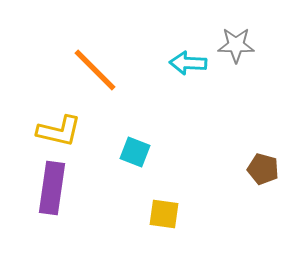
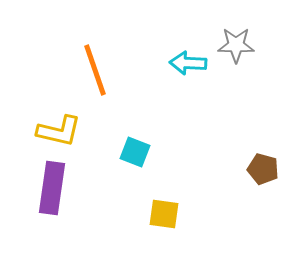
orange line: rotated 26 degrees clockwise
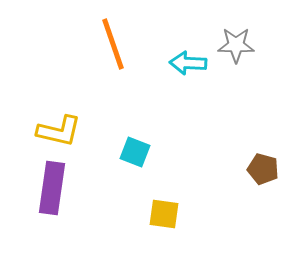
orange line: moved 18 px right, 26 px up
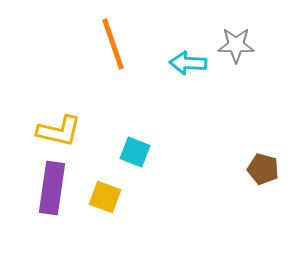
yellow square: moved 59 px left, 17 px up; rotated 12 degrees clockwise
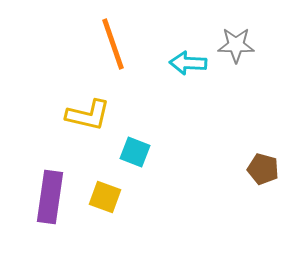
yellow L-shape: moved 29 px right, 16 px up
purple rectangle: moved 2 px left, 9 px down
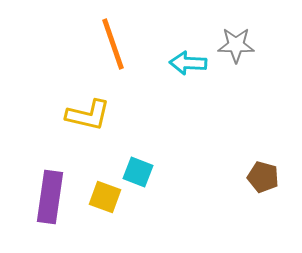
cyan square: moved 3 px right, 20 px down
brown pentagon: moved 8 px down
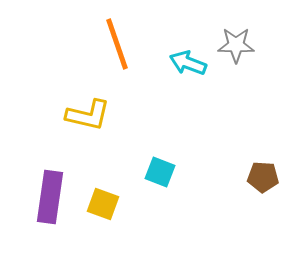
orange line: moved 4 px right
cyan arrow: rotated 18 degrees clockwise
cyan square: moved 22 px right
brown pentagon: rotated 12 degrees counterclockwise
yellow square: moved 2 px left, 7 px down
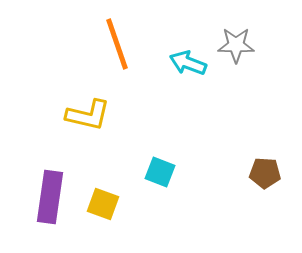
brown pentagon: moved 2 px right, 4 px up
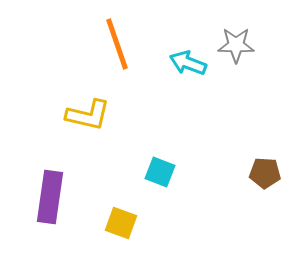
yellow square: moved 18 px right, 19 px down
